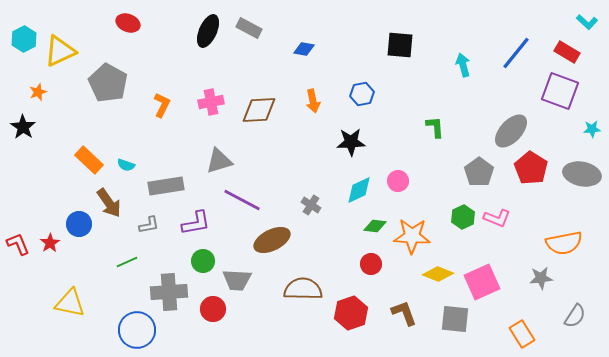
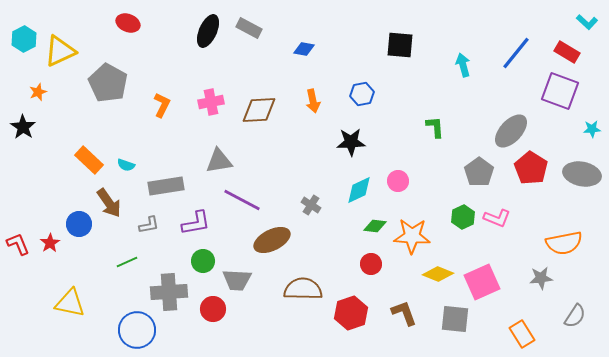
gray triangle at (219, 161): rotated 8 degrees clockwise
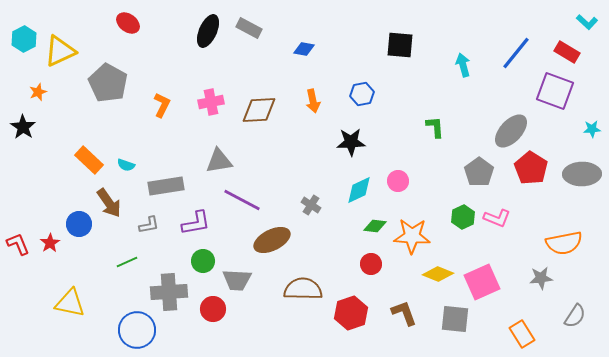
red ellipse at (128, 23): rotated 15 degrees clockwise
purple square at (560, 91): moved 5 px left
gray ellipse at (582, 174): rotated 12 degrees counterclockwise
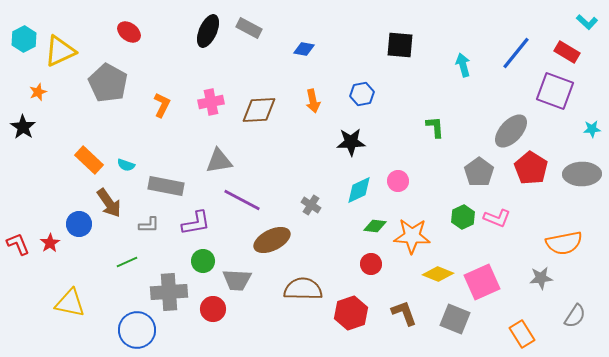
red ellipse at (128, 23): moved 1 px right, 9 px down
gray rectangle at (166, 186): rotated 20 degrees clockwise
gray L-shape at (149, 225): rotated 10 degrees clockwise
gray square at (455, 319): rotated 16 degrees clockwise
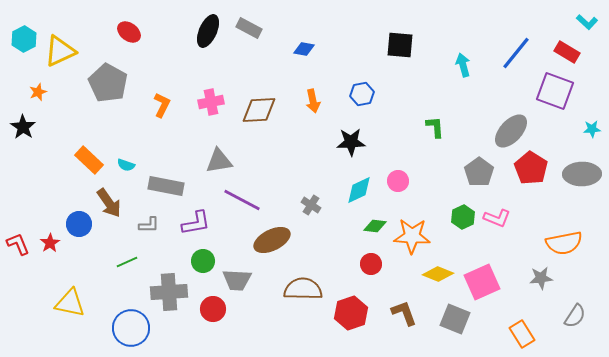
blue circle at (137, 330): moved 6 px left, 2 px up
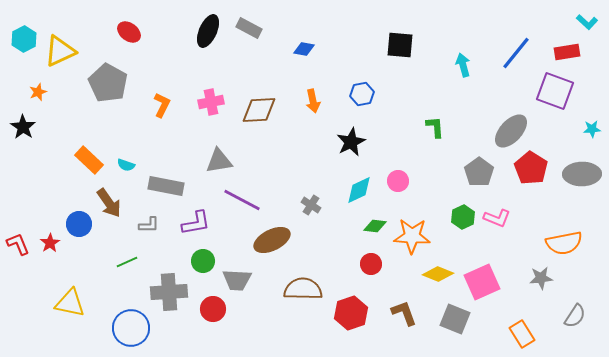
red rectangle at (567, 52): rotated 40 degrees counterclockwise
black star at (351, 142): rotated 24 degrees counterclockwise
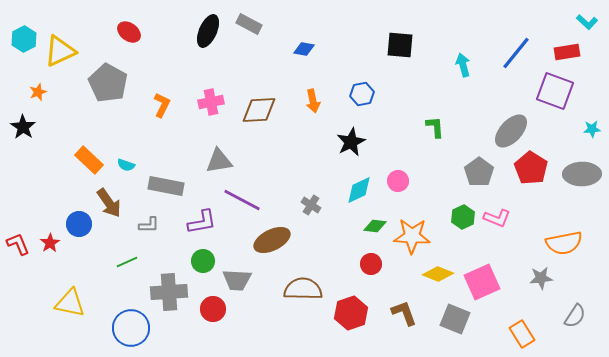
gray rectangle at (249, 28): moved 4 px up
purple L-shape at (196, 223): moved 6 px right, 1 px up
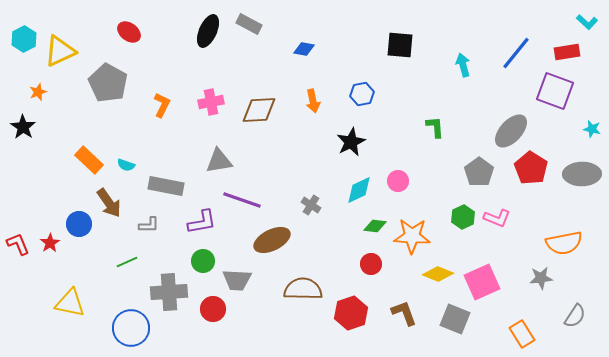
cyan star at (592, 129): rotated 18 degrees clockwise
purple line at (242, 200): rotated 9 degrees counterclockwise
